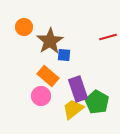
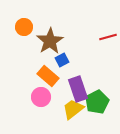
blue square: moved 2 px left, 5 px down; rotated 32 degrees counterclockwise
pink circle: moved 1 px down
green pentagon: rotated 15 degrees clockwise
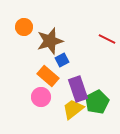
red line: moved 1 px left, 2 px down; rotated 42 degrees clockwise
brown star: rotated 16 degrees clockwise
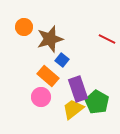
brown star: moved 2 px up
blue square: rotated 24 degrees counterclockwise
green pentagon: rotated 15 degrees counterclockwise
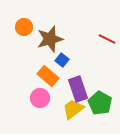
pink circle: moved 1 px left, 1 px down
green pentagon: moved 3 px right, 1 px down
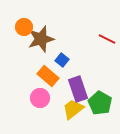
brown star: moved 9 px left
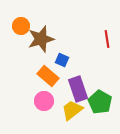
orange circle: moved 3 px left, 1 px up
red line: rotated 54 degrees clockwise
blue square: rotated 16 degrees counterclockwise
pink circle: moved 4 px right, 3 px down
green pentagon: moved 1 px up
yellow trapezoid: moved 1 px left, 1 px down
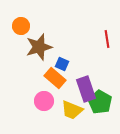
brown star: moved 2 px left, 8 px down
blue square: moved 4 px down
orange rectangle: moved 7 px right, 2 px down
purple rectangle: moved 8 px right
yellow trapezoid: rotated 120 degrees counterclockwise
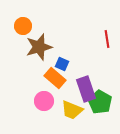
orange circle: moved 2 px right
